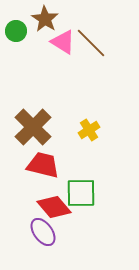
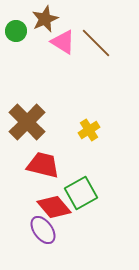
brown star: rotated 16 degrees clockwise
brown line: moved 5 px right
brown cross: moved 6 px left, 5 px up
green square: rotated 28 degrees counterclockwise
purple ellipse: moved 2 px up
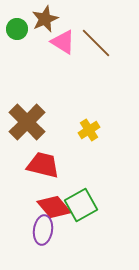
green circle: moved 1 px right, 2 px up
green square: moved 12 px down
purple ellipse: rotated 44 degrees clockwise
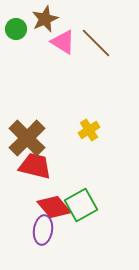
green circle: moved 1 px left
brown cross: moved 16 px down
red trapezoid: moved 8 px left, 1 px down
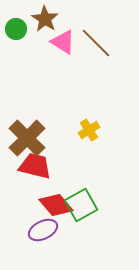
brown star: rotated 16 degrees counterclockwise
red diamond: moved 2 px right, 2 px up
purple ellipse: rotated 56 degrees clockwise
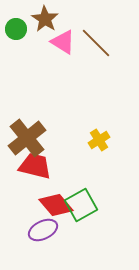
yellow cross: moved 10 px right, 10 px down
brown cross: rotated 6 degrees clockwise
